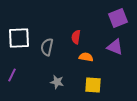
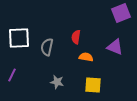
purple square: moved 3 px right, 5 px up
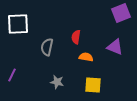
white square: moved 1 px left, 14 px up
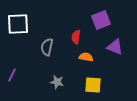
purple square: moved 20 px left, 7 px down
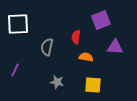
purple triangle: rotated 18 degrees counterclockwise
purple line: moved 3 px right, 5 px up
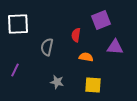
red semicircle: moved 2 px up
